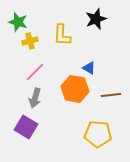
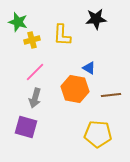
black star: rotated 15 degrees clockwise
yellow cross: moved 2 px right, 1 px up
purple square: rotated 15 degrees counterclockwise
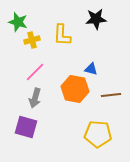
blue triangle: moved 2 px right, 1 px down; rotated 16 degrees counterclockwise
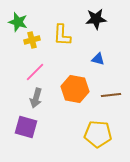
blue triangle: moved 7 px right, 10 px up
gray arrow: moved 1 px right
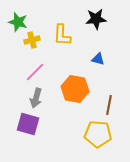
brown line: moved 2 px left, 10 px down; rotated 72 degrees counterclockwise
purple square: moved 2 px right, 3 px up
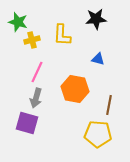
pink line: moved 2 px right; rotated 20 degrees counterclockwise
purple square: moved 1 px left, 1 px up
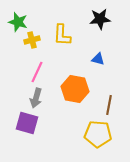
black star: moved 4 px right
